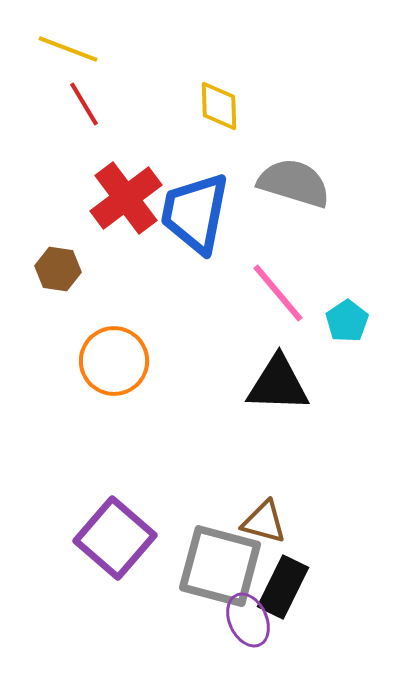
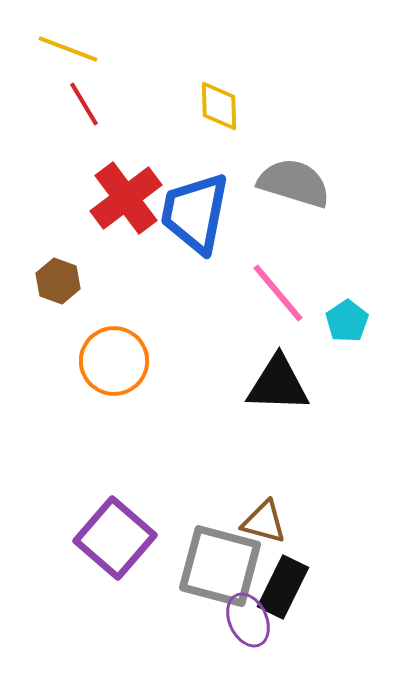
brown hexagon: moved 12 px down; rotated 12 degrees clockwise
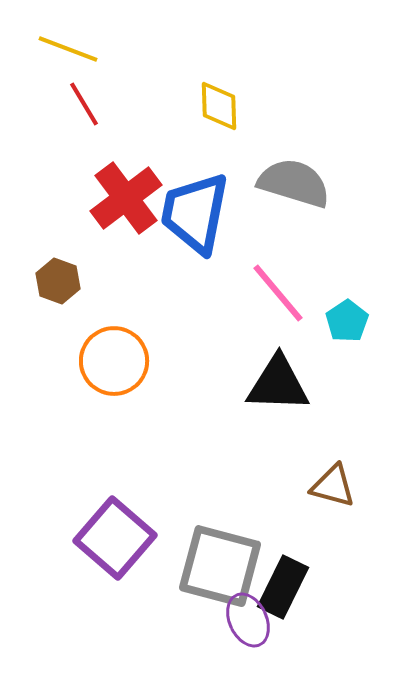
brown triangle: moved 69 px right, 36 px up
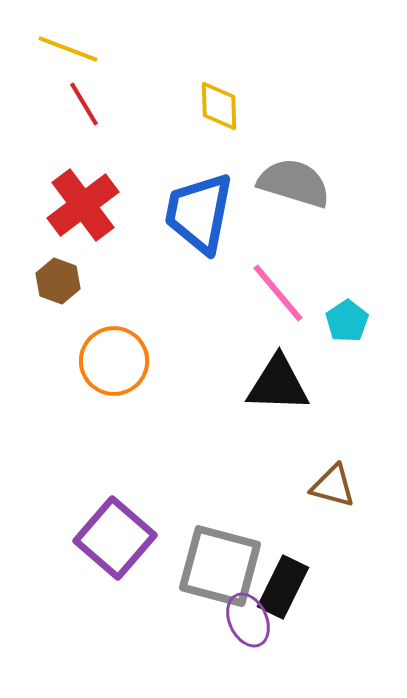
red cross: moved 43 px left, 7 px down
blue trapezoid: moved 4 px right
